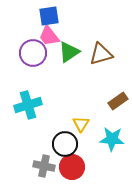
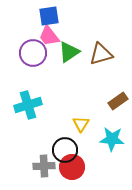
black circle: moved 6 px down
gray cross: rotated 15 degrees counterclockwise
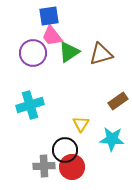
pink trapezoid: moved 3 px right
cyan cross: moved 2 px right
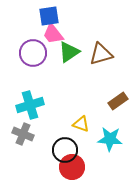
pink trapezoid: moved 1 px right, 2 px up
yellow triangle: rotated 42 degrees counterclockwise
cyan star: moved 2 px left
gray cross: moved 21 px left, 32 px up; rotated 25 degrees clockwise
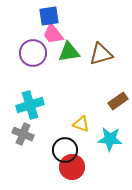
green triangle: rotated 25 degrees clockwise
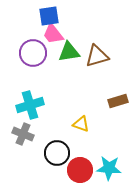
brown triangle: moved 4 px left, 2 px down
brown rectangle: rotated 18 degrees clockwise
cyan star: moved 1 px left, 29 px down
black circle: moved 8 px left, 3 px down
red circle: moved 8 px right, 3 px down
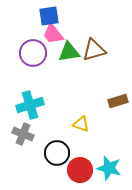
brown triangle: moved 3 px left, 6 px up
cyan star: rotated 10 degrees clockwise
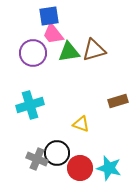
gray cross: moved 14 px right, 25 px down
red circle: moved 2 px up
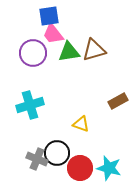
brown rectangle: rotated 12 degrees counterclockwise
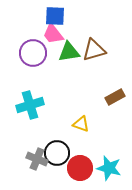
blue square: moved 6 px right; rotated 10 degrees clockwise
brown rectangle: moved 3 px left, 4 px up
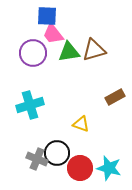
blue square: moved 8 px left
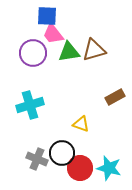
black circle: moved 5 px right
